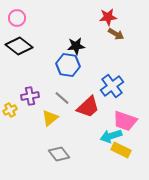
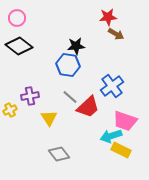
gray line: moved 8 px right, 1 px up
yellow triangle: moved 1 px left; rotated 24 degrees counterclockwise
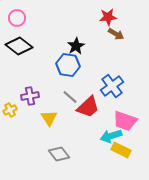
black star: rotated 24 degrees counterclockwise
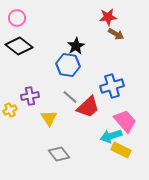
blue cross: rotated 20 degrees clockwise
pink trapezoid: rotated 150 degrees counterclockwise
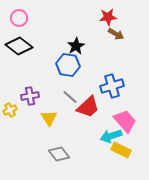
pink circle: moved 2 px right
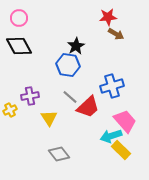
black diamond: rotated 24 degrees clockwise
yellow rectangle: rotated 18 degrees clockwise
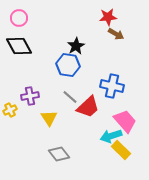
blue cross: rotated 30 degrees clockwise
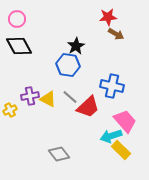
pink circle: moved 2 px left, 1 px down
yellow triangle: moved 1 px left, 19 px up; rotated 30 degrees counterclockwise
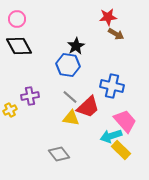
yellow triangle: moved 23 px right, 19 px down; rotated 18 degrees counterclockwise
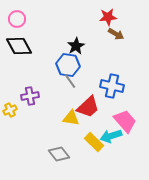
gray line: moved 16 px up; rotated 14 degrees clockwise
yellow rectangle: moved 27 px left, 8 px up
